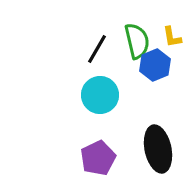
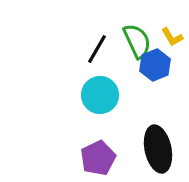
yellow L-shape: rotated 20 degrees counterclockwise
green semicircle: rotated 12 degrees counterclockwise
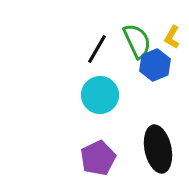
yellow L-shape: rotated 60 degrees clockwise
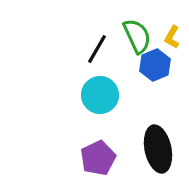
green semicircle: moved 5 px up
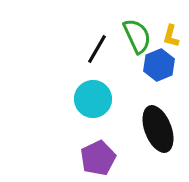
yellow L-shape: moved 1 px left, 1 px up; rotated 15 degrees counterclockwise
blue hexagon: moved 4 px right
cyan circle: moved 7 px left, 4 px down
black ellipse: moved 20 px up; rotated 9 degrees counterclockwise
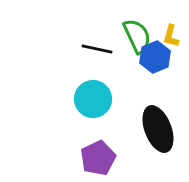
black line: rotated 72 degrees clockwise
blue hexagon: moved 4 px left, 8 px up
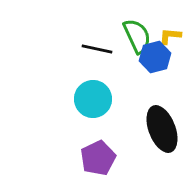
yellow L-shape: moved 1 px left; rotated 80 degrees clockwise
blue hexagon: rotated 8 degrees clockwise
black ellipse: moved 4 px right
